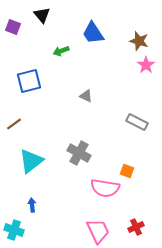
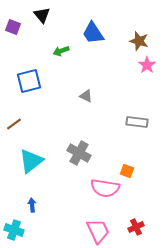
pink star: moved 1 px right
gray rectangle: rotated 20 degrees counterclockwise
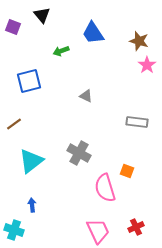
pink semicircle: rotated 64 degrees clockwise
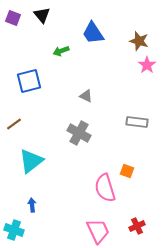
purple square: moved 9 px up
gray cross: moved 20 px up
red cross: moved 1 px right, 1 px up
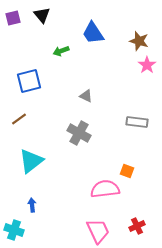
purple square: rotated 35 degrees counterclockwise
brown line: moved 5 px right, 5 px up
pink semicircle: moved 1 px down; rotated 100 degrees clockwise
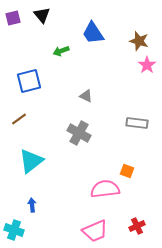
gray rectangle: moved 1 px down
pink trapezoid: moved 3 px left; rotated 92 degrees clockwise
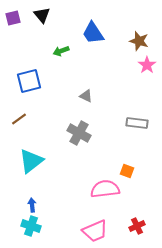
cyan cross: moved 17 px right, 4 px up
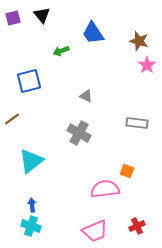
brown line: moved 7 px left
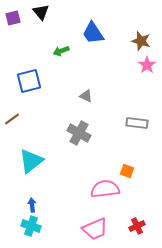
black triangle: moved 1 px left, 3 px up
brown star: moved 2 px right
pink trapezoid: moved 2 px up
